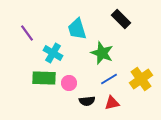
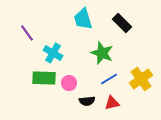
black rectangle: moved 1 px right, 4 px down
cyan trapezoid: moved 6 px right, 10 px up
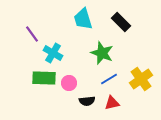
black rectangle: moved 1 px left, 1 px up
purple line: moved 5 px right, 1 px down
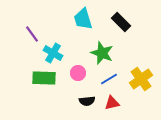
pink circle: moved 9 px right, 10 px up
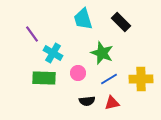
yellow cross: rotated 35 degrees clockwise
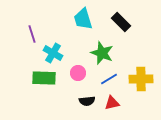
purple line: rotated 18 degrees clockwise
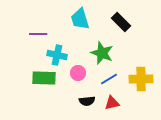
cyan trapezoid: moved 3 px left
purple line: moved 6 px right; rotated 72 degrees counterclockwise
cyan cross: moved 4 px right, 2 px down; rotated 18 degrees counterclockwise
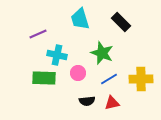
purple line: rotated 24 degrees counterclockwise
